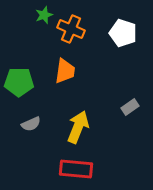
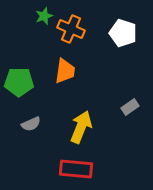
green star: moved 1 px down
yellow arrow: moved 3 px right
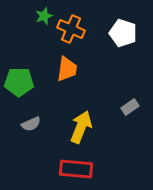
orange trapezoid: moved 2 px right, 2 px up
